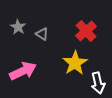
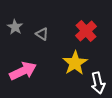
gray star: moved 3 px left
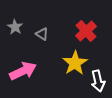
white arrow: moved 2 px up
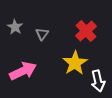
gray triangle: rotated 32 degrees clockwise
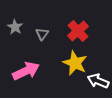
red cross: moved 8 px left
yellow star: rotated 15 degrees counterclockwise
pink arrow: moved 3 px right
white arrow: rotated 125 degrees clockwise
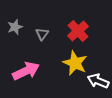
gray star: rotated 21 degrees clockwise
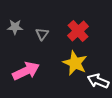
gray star: rotated 21 degrees clockwise
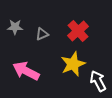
gray triangle: rotated 32 degrees clockwise
yellow star: moved 2 px left, 1 px down; rotated 25 degrees clockwise
pink arrow: rotated 128 degrees counterclockwise
white arrow: rotated 40 degrees clockwise
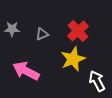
gray star: moved 3 px left, 2 px down
yellow star: moved 5 px up
white arrow: moved 1 px left
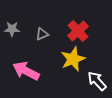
white arrow: rotated 15 degrees counterclockwise
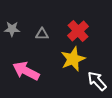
gray triangle: rotated 24 degrees clockwise
